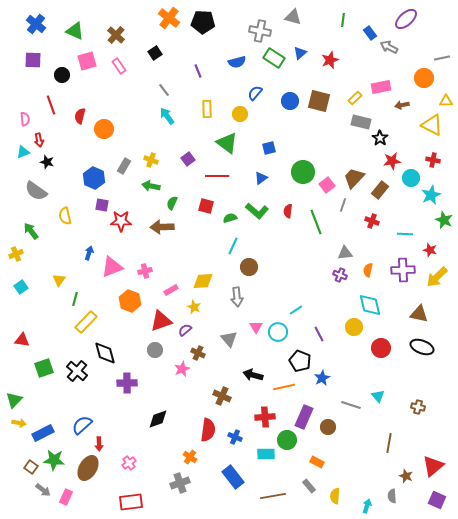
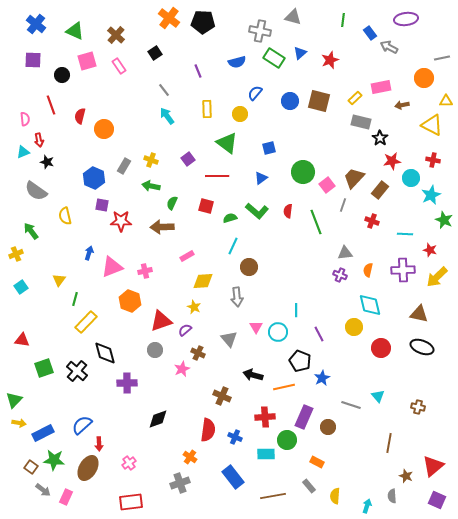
purple ellipse at (406, 19): rotated 35 degrees clockwise
pink rectangle at (171, 290): moved 16 px right, 34 px up
cyan line at (296, 310): rotated 56 degrees counterclockwise
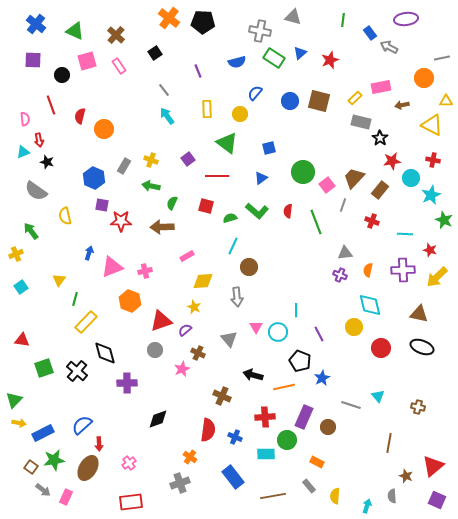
green star at (54, 460): rotated 15 degrees counterclockwise
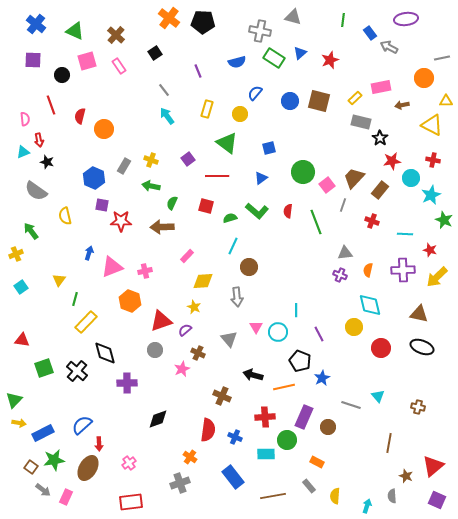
yellow rectangle at (207, 109): rotated 18 degrees clockwise
pink rectangle at (187, 256): rotated 16 degrees counterclockwise
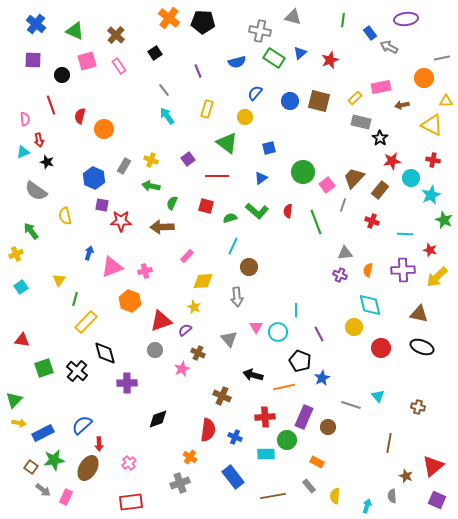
yellow circle at (240, 114): moved 5 px right, 3 px down
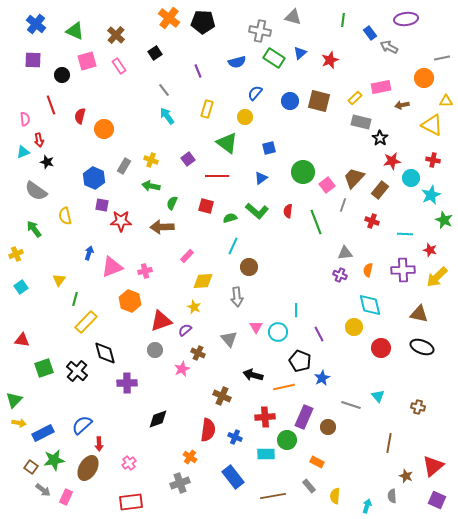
green arrow at (31, 231): moved 3 px right, 2 px up
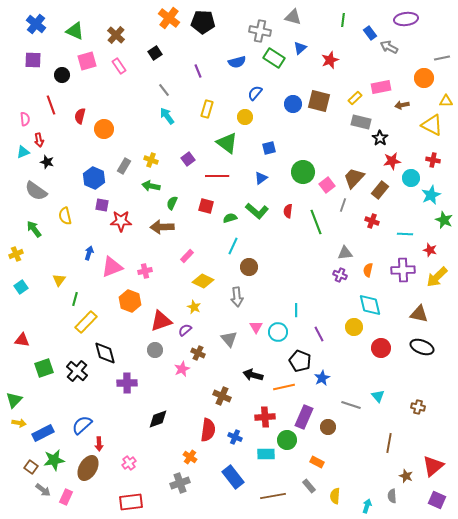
blue triangle at (300, 53): moved 5 px up
blue circle at (290, 101): moved 3 px right, 3 px down
yellow diamond at (203, 281): rotated 30 degrees clockwise
